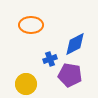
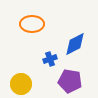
orange ellipse: moved 1 px right, 1 px up
purple pentagon: moved 6 px down
yellow circle: moved 5 px left
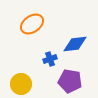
orange ellipse: rotated 35 degrees counterclockwise
blue diamond: rotated 20 degrees clockwise
